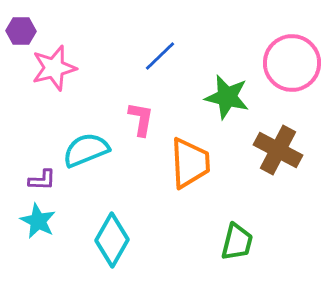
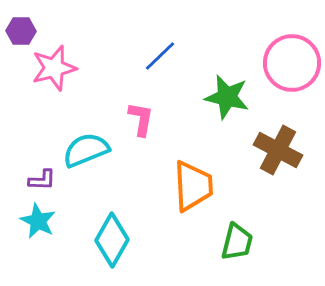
orange trapezoid: moved 3 px right, 23 px down
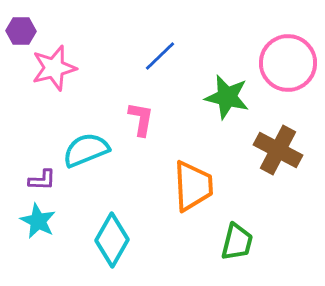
pink circle: moved 4 px left
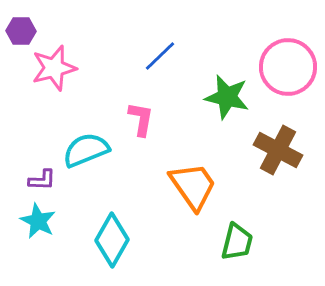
pink circle: moved 4 px down
orange trapezoid: rotated 32 degrees counterclockwise
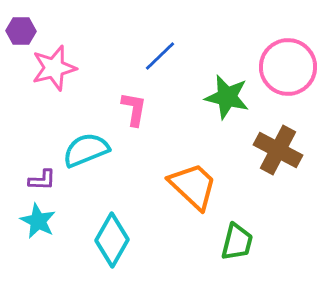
pink L-shape: moved 7 px left, 10 px up
orange trapezoid: rotated 12 degrees counterclockwise
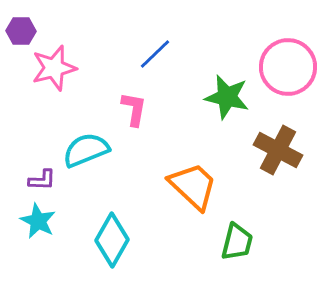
blue line: moved 5 px left, 2 px up
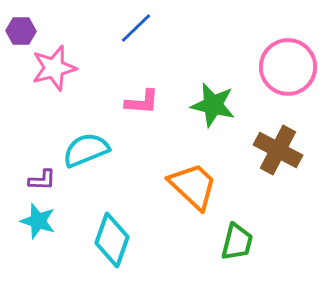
blue line: moved 19 px left, 26 px up
green star: moved 14 px left, 8 px down
pink L-shape: moved 8 px right, 7 px up; rotated 84 degrees clockwise
cyan star: rotated 9 degrees counterclockwise
cyan diamond: rotated 10 degrees counterclockwise
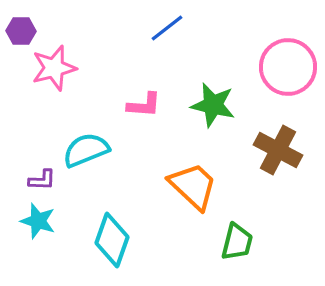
blue line: moved 31 px right; rotated 6 degrees clockwise
pink L-shape: moved 2 px right, 3 px down
